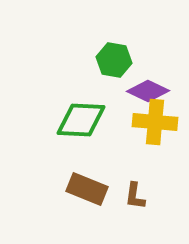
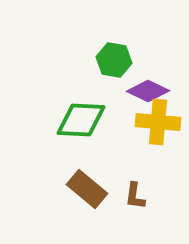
yellow cross: moved 3 px right
brown rectangle: rotated 18 degrees clockwise
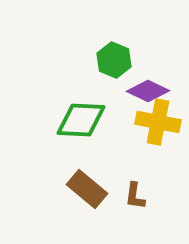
green hexagon: rotated 12 degrees clockwise
yellow cross: rotated 6 degrees clockwise
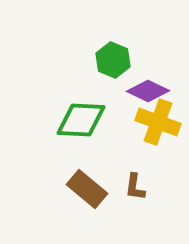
green hexagon: moved 1 px left
yellow cross: rotated 9 degrees clockwise
brown L-shape: moved 9 px up
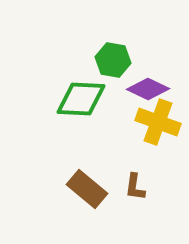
green hexagon: rotated 12 degrees counterclockwise
purple diamond: moved 2 px up
green diamond: moved 21 px up
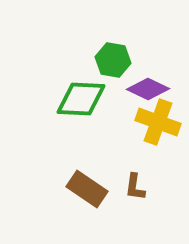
brown rectangle: rotated 6 degrees counterclockwise
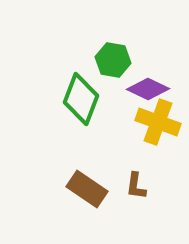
green diamond: rotated 72 degrees counterclockwise
brown L-shape: moved 1 px right, 1 px up
